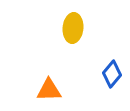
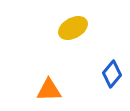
yellow ellipse: rotated 56 degrees clockwise
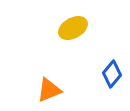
orange triangle: rotated 20 degrees counterclockwise
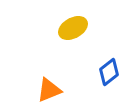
blue diamond: moved 3 px left, 2 px up; rotated 12 degrees clockwise
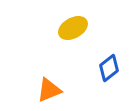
blue diamond: moved 4 px up
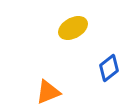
orange triangle: moved 1 px left, 2 px down
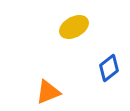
yellow ellipse: moved 1 px right, 1 px up
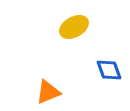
blue diamond: moved 2 px down; rotated 72 degrees counterclockwise
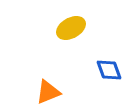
yellow ellipse: moved 3 px left, 1 px down
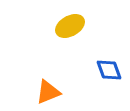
yellow ellipse: moved 1 px left, 2 px up
